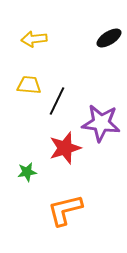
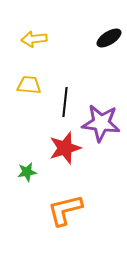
black line: moved 8 px right, 1 px down; rotated 20 degrees counterclockwise
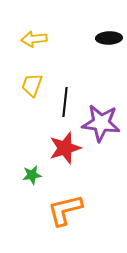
black ellipse: rotated 30 degrees clockwise
yellow trapezoid: moved 3 px right; rotated 75 degrees counterclockwise
green star: moved 5 px right, 3 px down
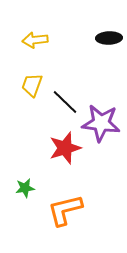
yellow arrow: moved 1 px right, 1 px down
black line: rotated 52 degrees counterclockwise
green star: moved 7 px left, 13 px down
